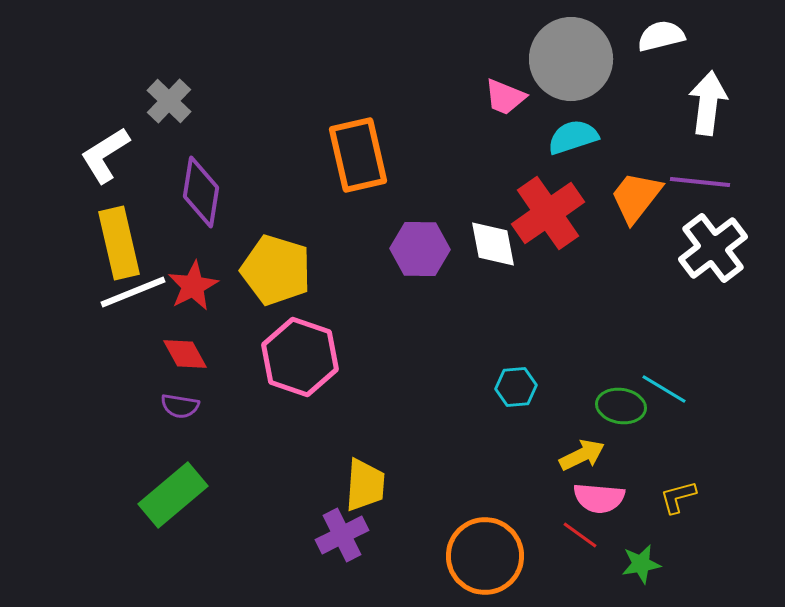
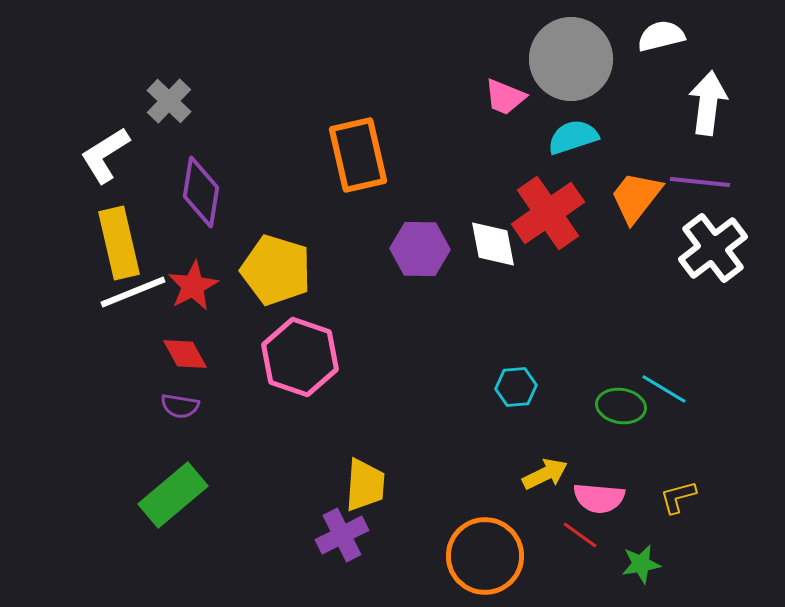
yellow arrow: moved 37 px left, 19 px down
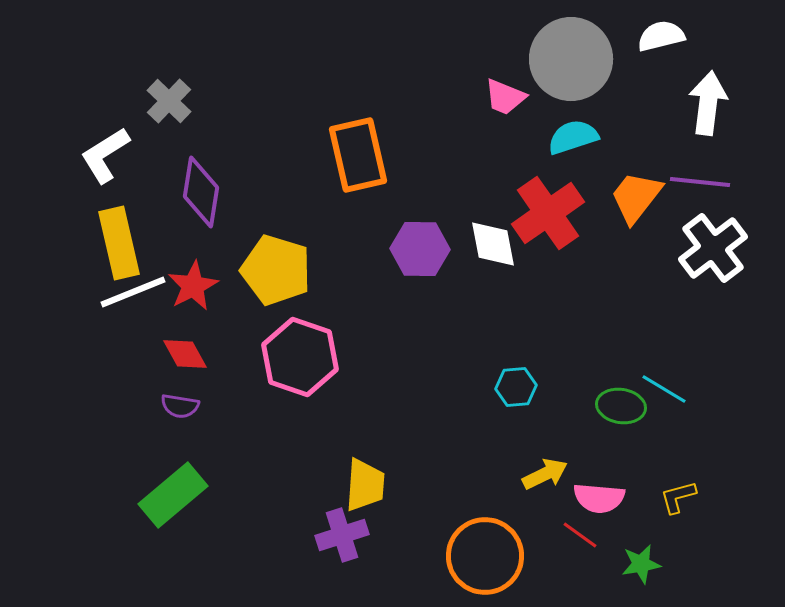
purple cross: rotated 9 degrees clockwise
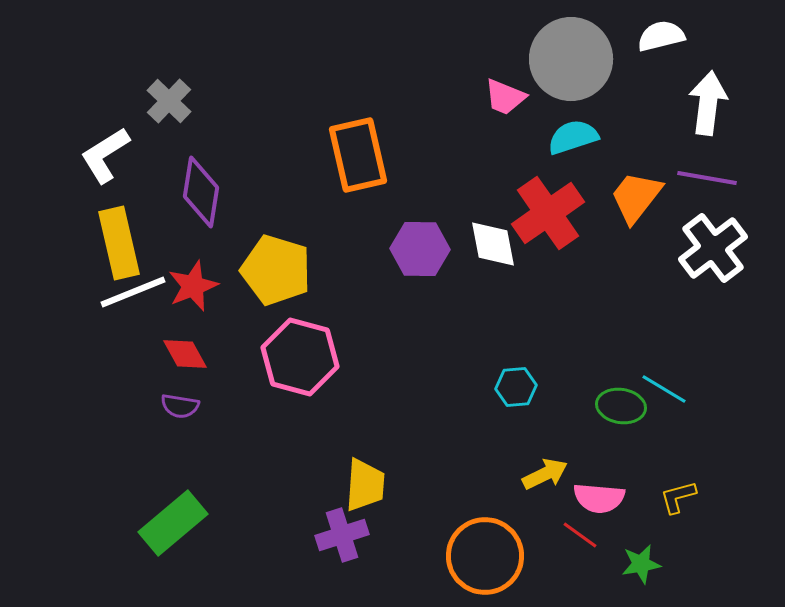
purple line: moved 7 px right, 4 px up; rotated 4 degrees clockwise
red star: rotated 6 degrees clockwise
pink hexagon: rotated 4 degrees counterclockwise
green rectangle: moved 28 px down
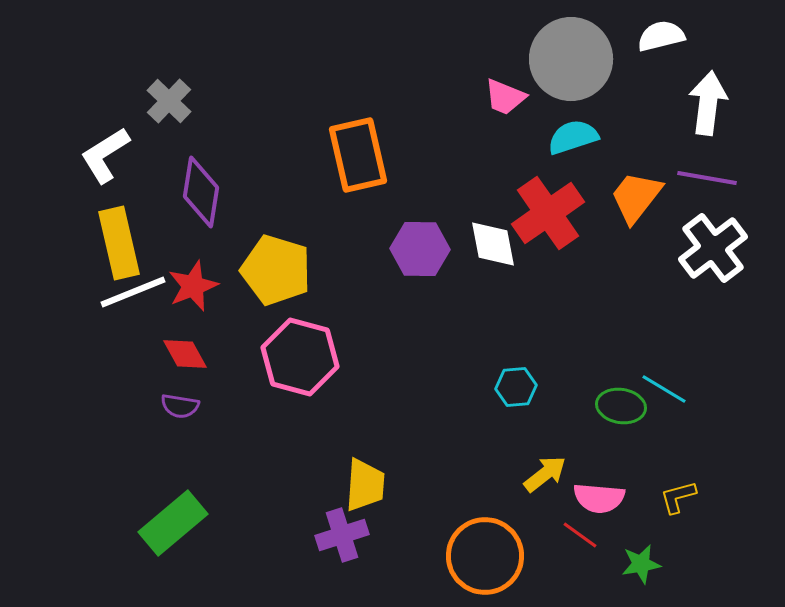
yellow arrow: rotated 12 degrees counterclockwise
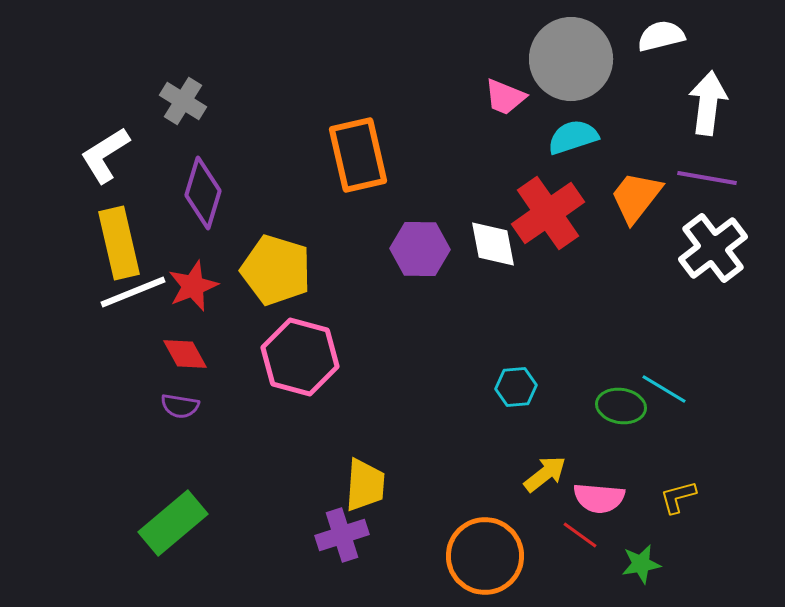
gray cross: moved 14 px right; rotated 12 degrees counterclockwise
purple diamond: moved 2 px right, 1 px down; rotated 8 degrees clockwise
